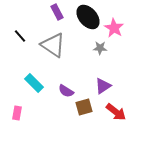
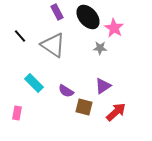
brown square: rotated 30 degrees clockwise
red arrow: rotated 80 degrees counterclockwise
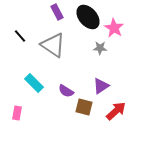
purple triangle: moved 2 px left
red arrow: moved 1 px up
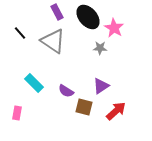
black line: moved 3 px up
gray triangle: moved 4 px up
